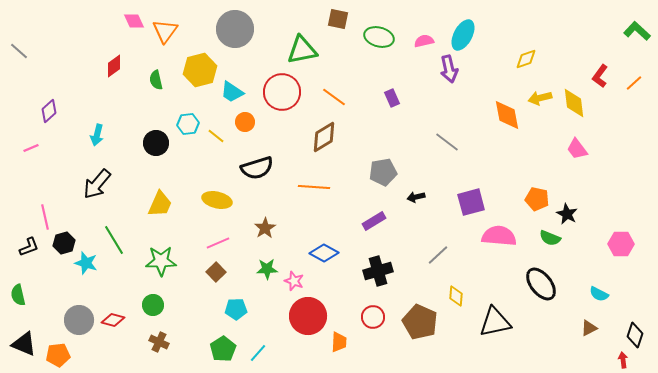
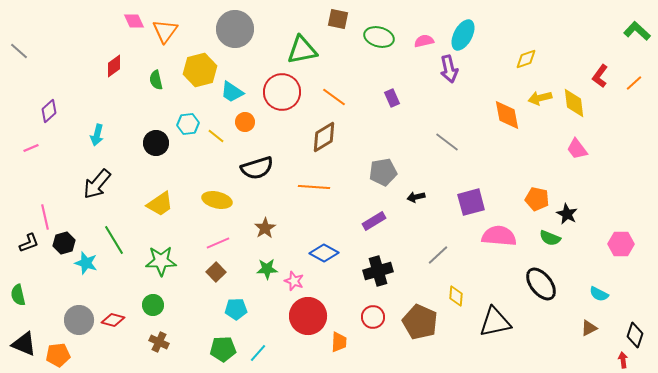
yellow trapezoid at (160, 204): rotated 32 degrees clockwise
black L-shape at (29, 247): moved 4 px up
green pentagon at (223, 349): rotated 30 degrees clockwise
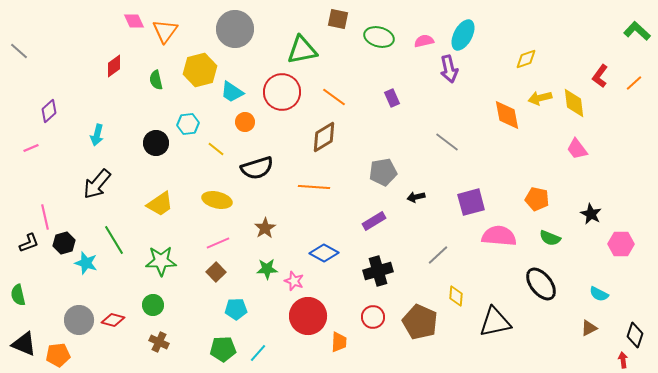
yellow line at (216, 136): moved 13 px down
black star at (567, 214): moved 24 px right
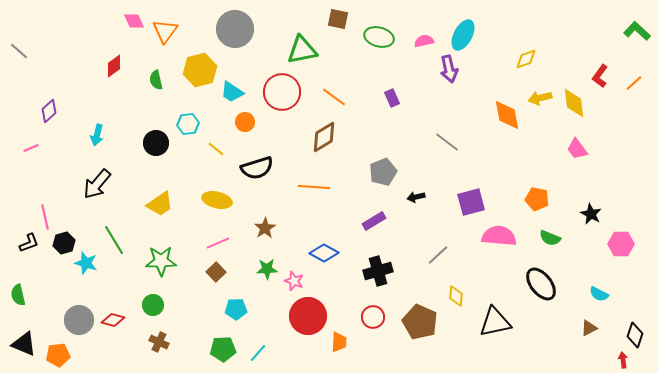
gray pentagon at (383, 172): rotated 12 degrees counterclockwise
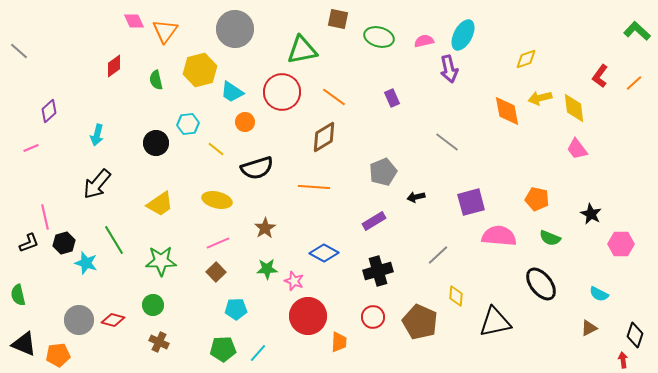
yellow diamond at (574, 103): moved 5 px down
orange diamond at (507, 115): moved 4 px up
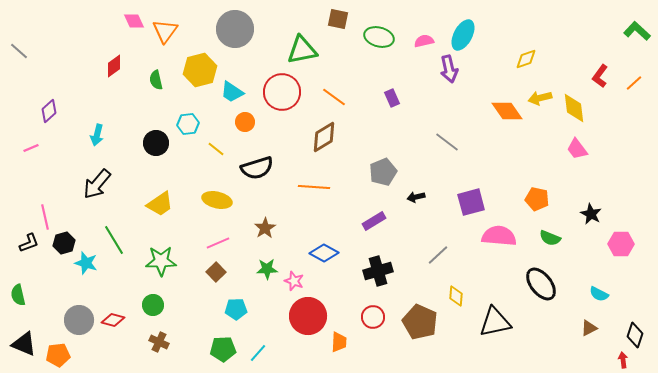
orange diamond at (507, 111): rotated 24 degrees counterclockwise
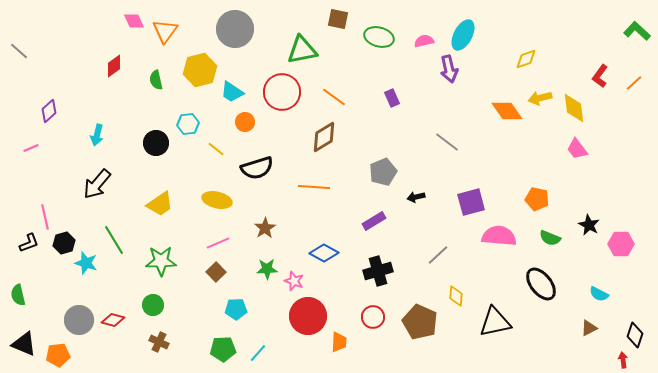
black star at (591, 214): moved 2 px left, 11 px down
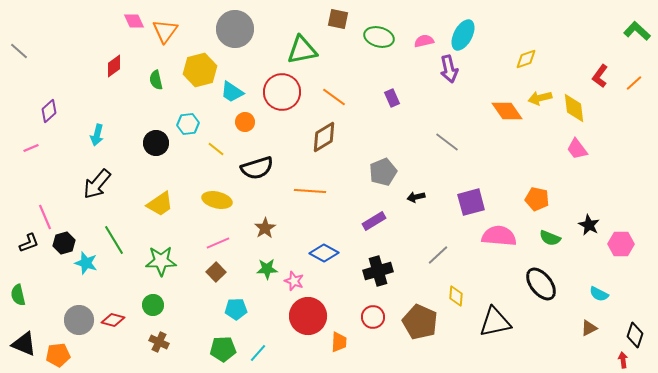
orange line at (314, 187): moved 4 px left, 4 px down
pink line at (45, 217): rotated 10 degrees counterclockwise
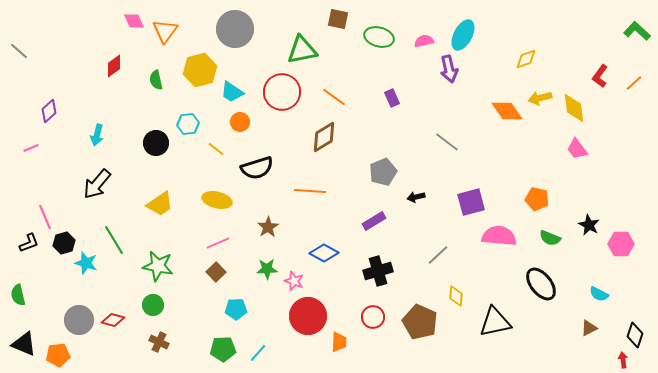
orange circle at (245, 122): moved 5 px left
brown star at (265, 228): moved 3 px right, 1 px up
green star at (161, 261): moved 3 px left, 5 px down; rotated 12 degrees clockwise
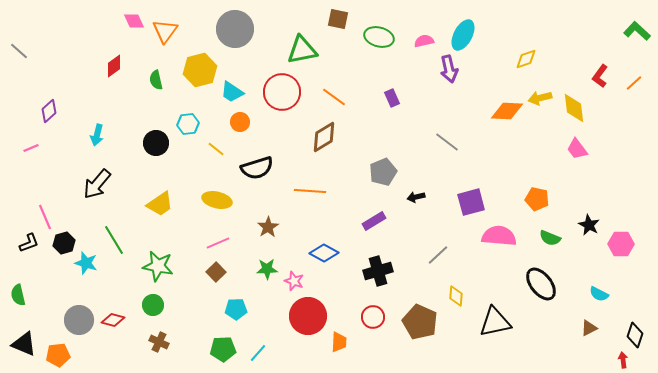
orange diamond at (507, 111): rotated 52 degrees counterclockwise
